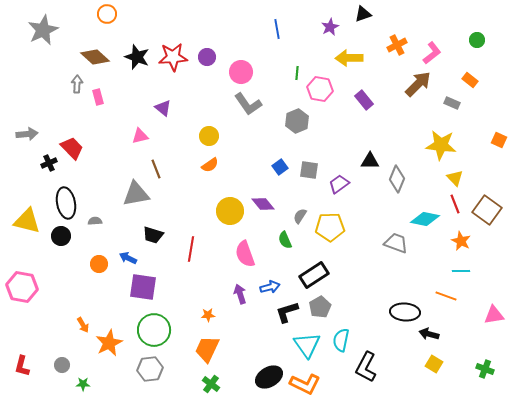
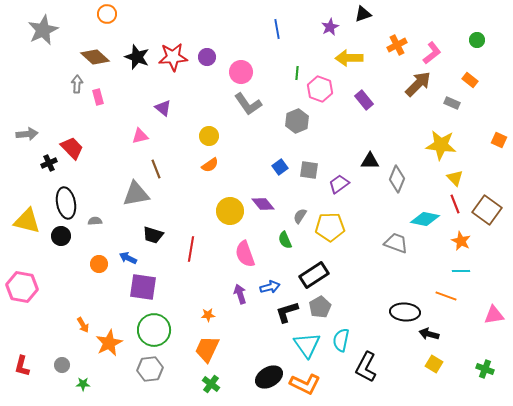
pink hexagon at (320, 89): rotated 10 degrees clockwise
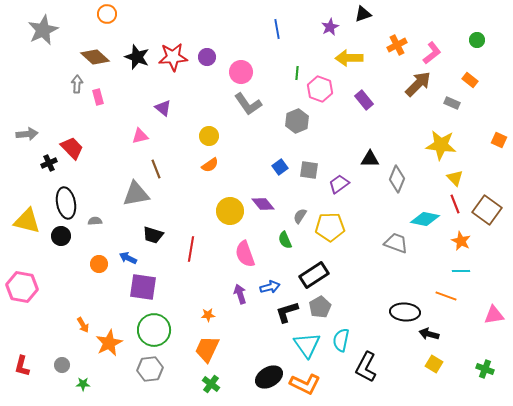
black triangle at (370, 161): moved 2 px up
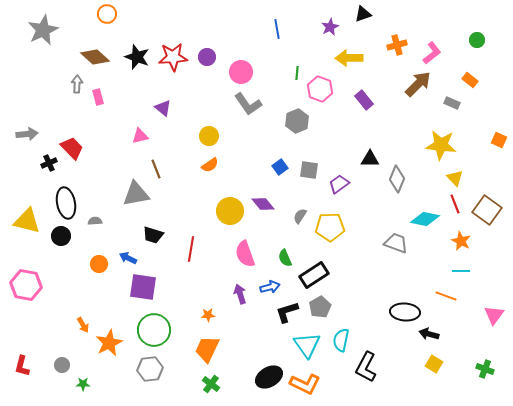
orange cross at (397, 45): rotated 12 degrees clockwise
green semicircle at (285, 240): moved 18 px down
pink hexagon at (22, 287): moved 4 px right, 2 px up
pink triangle at (494, 315): rotated 45 degrees counterclockwise
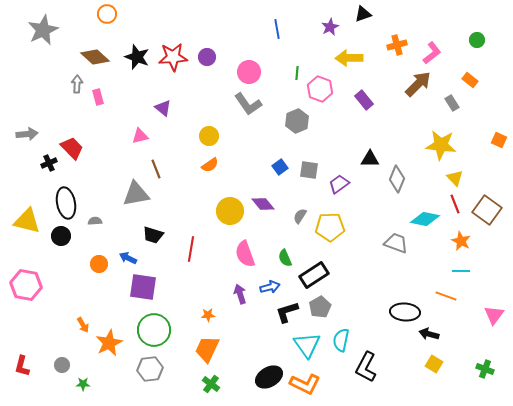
pink circle at (241, 72): moved 8 px right
gray rectangle at (452, 103): rotated 35 degrees clockwise
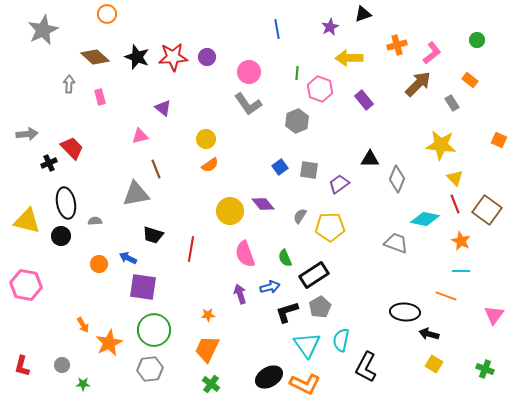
gray arrow at (77, 84): moved 8 px left
pink rectangle at (98, 97): moved 2 px right
yellow circle at (209, 136): moved 3 px left, 3 px down
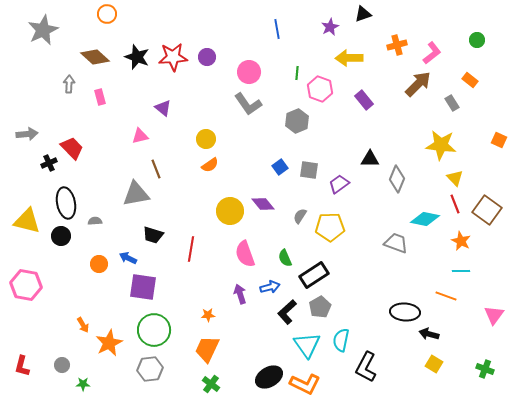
black L-shape at (287, 312): rotated 25 degrees counterclockwise
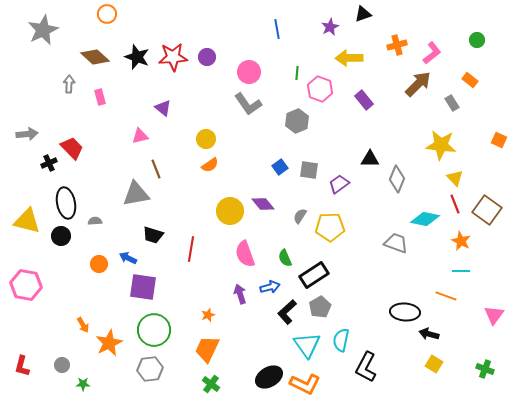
orange star at (208, 315): rotated 16 degrees counterclockwise
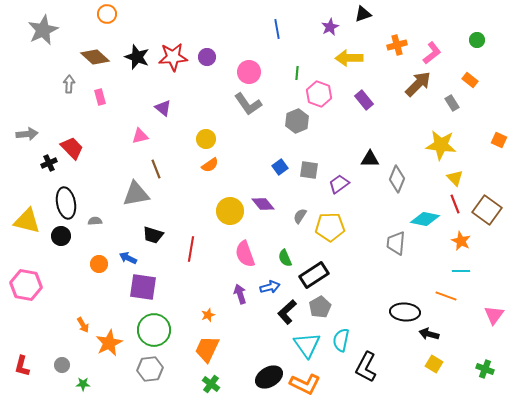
pink hexagon at (320, 89): moved 1 px left, 5 px down
gray trapezoid at (396, 243): rotated 105 degrees counterclockwise
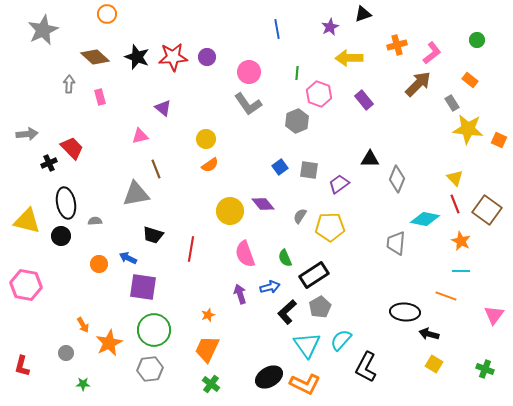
yellow star at (441, 145): moved 27 px right, 16 px up
cyan semicircle at (341, 340): rotated 30 degrees clockwise
gray circle at (62, 365): moved 4 px right, 12 px up
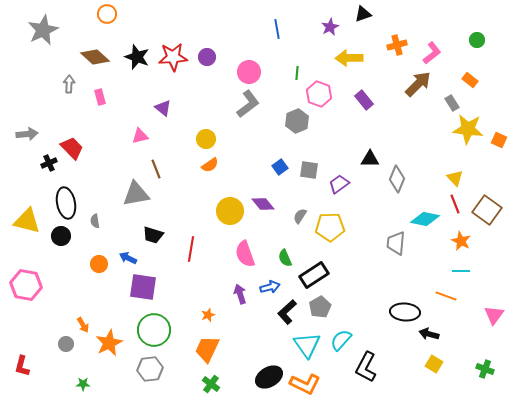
gray L-shape at (248, 104): rotated 92 degrees counterclockwise
gray semicircle at (95, 221): rotated 96 degrees counterclockwise
gray circle at (66, 353): moved 9 px up
